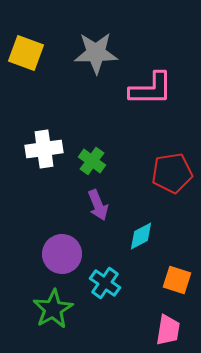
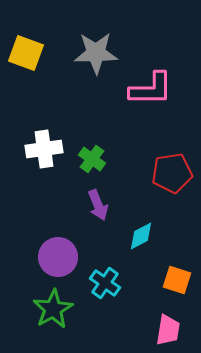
green cross: moved 2 px up
purple circle: moved 4 px left, 3 px down
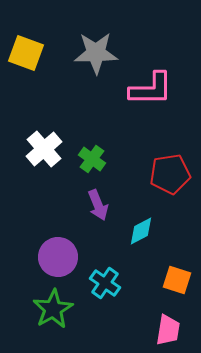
white cross: rotated 33 degrees counterclockwise
red pentagon: moved 2 px left, 1 px down
cyan diamond: moved 5 px up
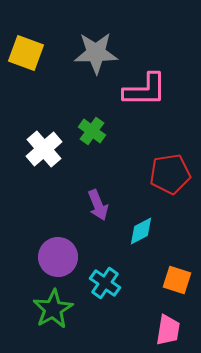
pink L-shape: moved 6 px left, 1 px down
green cross: moved 28 px up
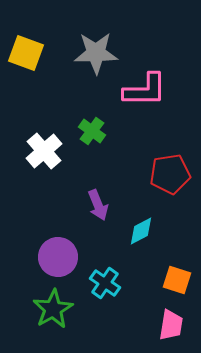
white cross: moved 2 px down
pink trapezoid: moved 3 px right, 5 px up
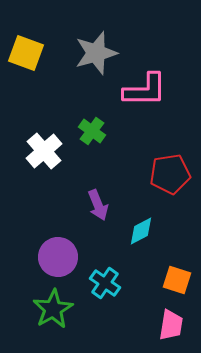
gray star: rotated 15 degrees counterclockwise
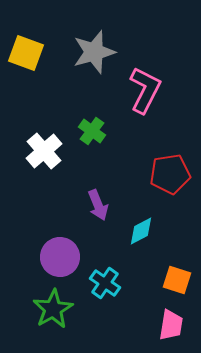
gray star: moved 2 px left, 1 px up
pink L-shape: rotated 63 degrees counterclockwise
purple circle: moved 2 px right
